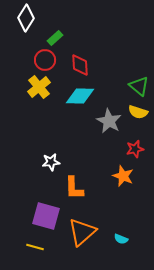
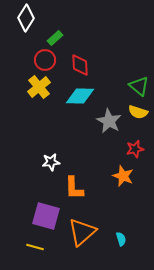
cyan semicircle: rotated 128 degrees counterclockwise
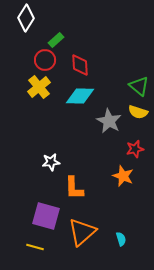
green rectangle: moved 1 px right, 2 px down
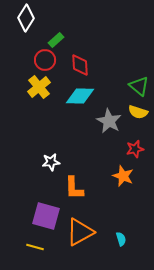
orange triangle: moved 2 px left; rotated 12 degrees clockwise
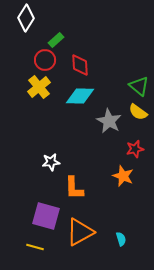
yellow semicircle: rotated 18 degrees clockwise
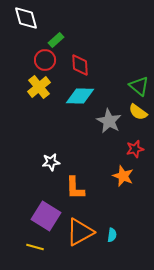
white diamond: rotated 48 degrees counterclockwise
orange L-shape: moved 1 px right
purple square: rotated 16 degrees clockwise
cyan semicircle: moved 9 px left, 4 px up; rotated 24 degrees clockwise
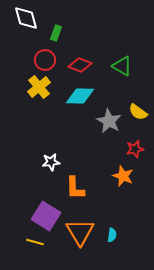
green rectangle: moved 7 px up; rotated 28 degrees counterclockwise
red diamond: rotated 65 degrees counterclockwise
green triangle: moved 17 px left, 20 px up; rotated 10 degrees counterclockwise
orange triangle: rotated 32 degrees counterclockwise
yellow line: moved 5 px up
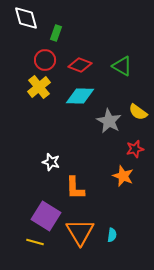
white star: rotated 24 degrees clockwise
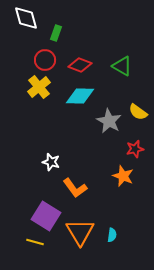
orange L-shape: rotated 35 degrees counterclockwise
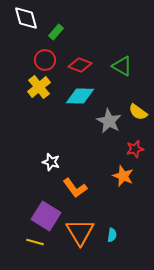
green rectangle: moved 1 px up; rotated 21 degrees clockwise
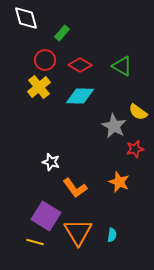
green rectangle: moved 6 px right, 1 px down
red diamond: rotated 10 degrees clockwise
gray star: moved 5 px right, 5 px down
orange star: moved 4 px left, 6 px down
orange triangle: moved 2 px left
